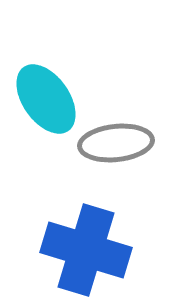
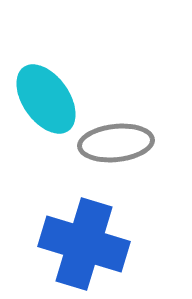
blue cross: moved 2 px left, 6 px up
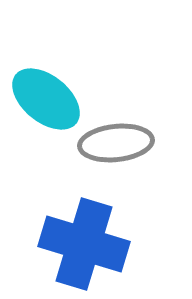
cyan ellipse: rotated 16 degrees counterclockwise
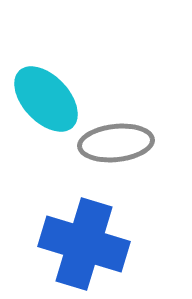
cyan ellipse: rotated 8 degrees clockwise
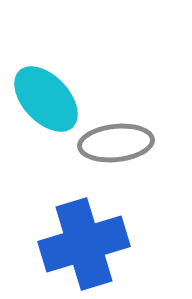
blue cross: rotated 34 degrees counterclockwise
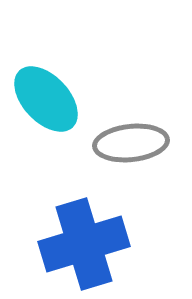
gray ellipse: moved 15 px right
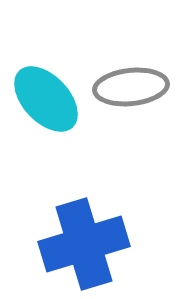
gray ellipse: moved 56 px up
